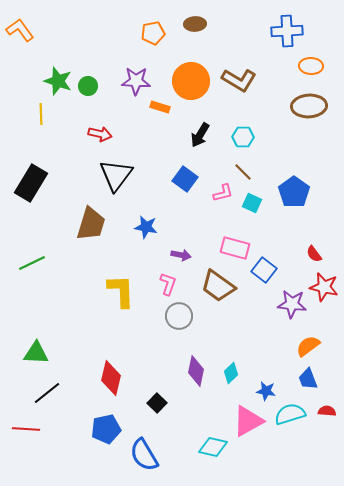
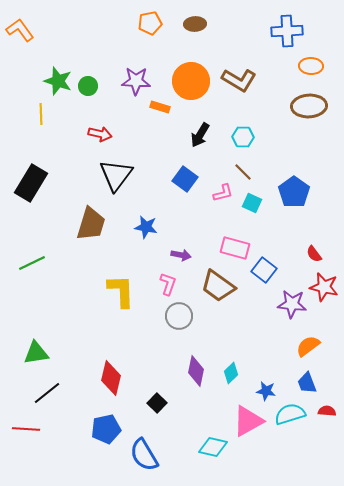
orange pentagon at (153, 33): moved 3 px left, 10 px up
green triangle at (36, 353): rotated 12 degrees counterclockwise
blue trapezoid at (308, 379): moved 1 px left, 4 px down
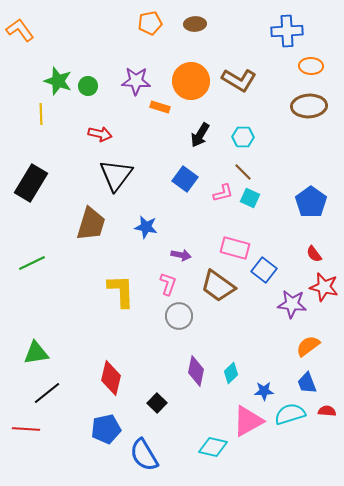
blue pentagon at (294, 192): moved 17 px right, 10 px down
cyan square at (252, 203): moved 2 px left, 5 px up
blue star at (266, 391): moved 2 px left; rotated 12 degrees counterclockwise
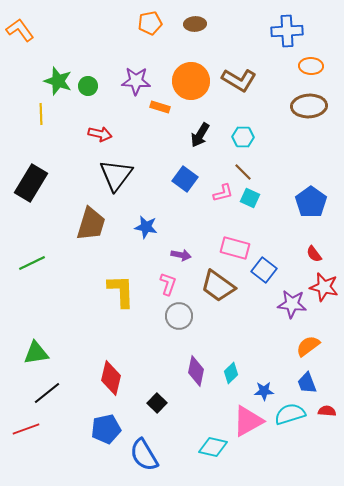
red line at (26, 429): rotated 24 degrees counterclockwise
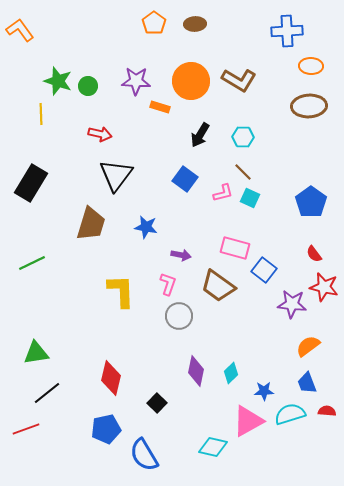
orange pentagon at (150, 23): moved 4 px right; rotated 25 degrees counterclockwise
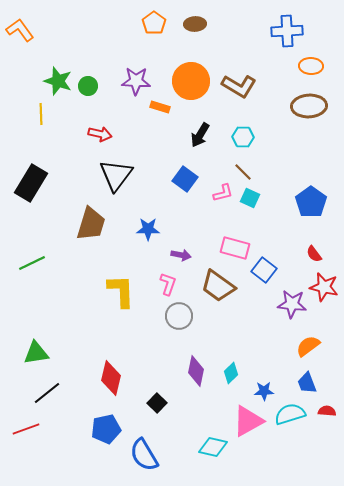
brown L-shape at (239, 80): moved 6 px down
blue star at (146, 227): moved 2 px right, 2 px down; rotated 10 degrees counterclockwise
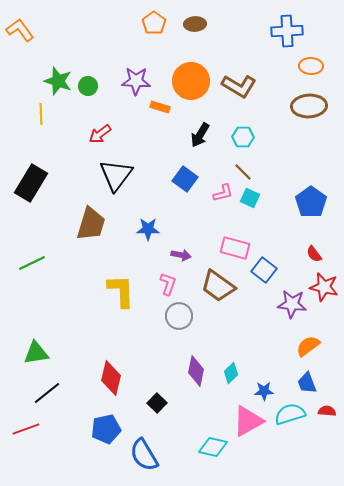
red arrow at (100, 134): rotated 130 degrees clockwise
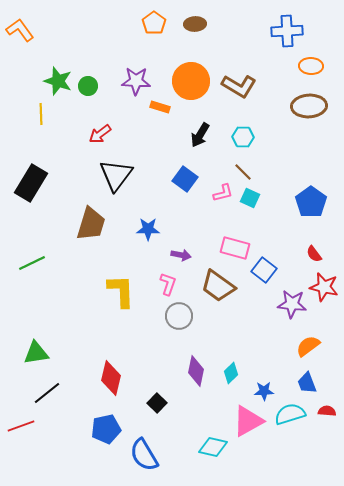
red line at (26, 429): moved 5 px left, 3 px up
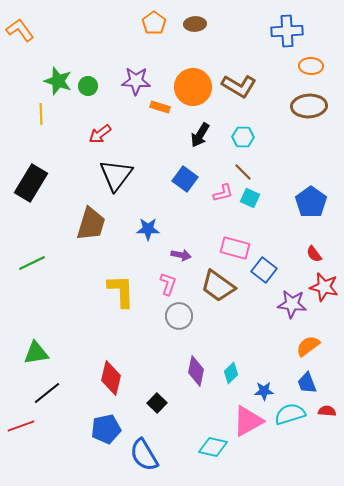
orange circle at (191, 81): moved 2 px right, 6 px down
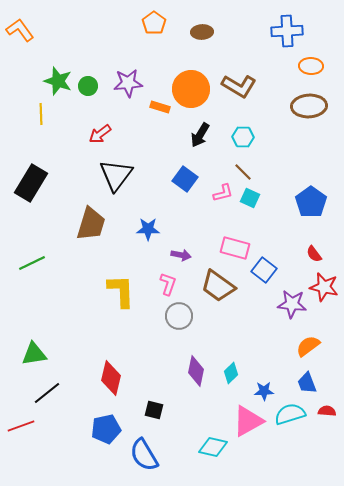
brown ellipse at (195, 24): moved 7 px right, 8 px down
purple star at (136, 81): moved 8 px left, 2 px down; rotated 8 degrees counterclockwise
orange circle at (193, 87): moved 2 px left, 2 px down
green triangle at (36, 353): moved 2 px left, 1 px down
black square at (157, 403): moved 3 px left, 7 px down; rotated 30 degrees counterclockwise
